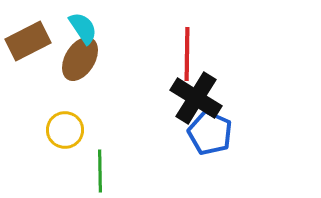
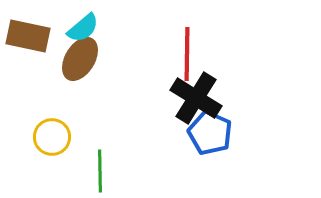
cyan semicircle: rotated 84 degrees clockwise
brown rectangle: moved 5 px up; rotated 39 degrees clockwise
yellow circle: moved 13 px left, 7 px down
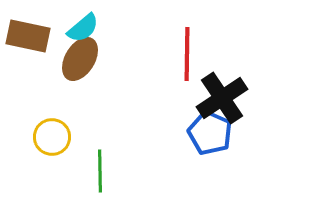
black cross: moved 26 px right; rotated 24 degrees clockwise
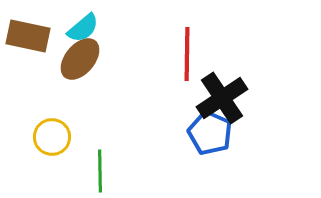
brown ellipse: rotated 9 degrees clockwise
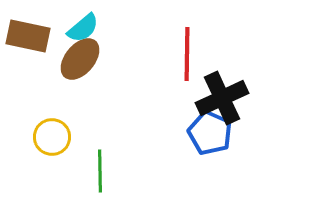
black cross: rotated 9 degrees clockwise
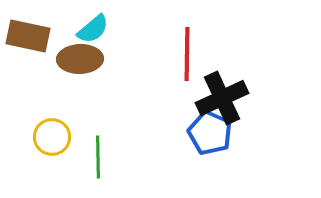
cyan semicircle: moved 10 px right, 1 px down
brown ellipse: rotated 48 degrees clockwise
green line: moved 2 px left, 14 px up
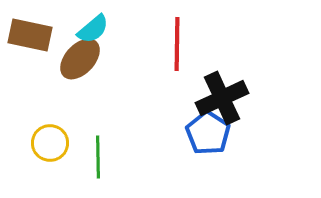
brown rectangle: moved 2 px right, 1 px up
red line: moved 10 px left, 10 px up
brown ellipse: rotated 45 degrees counterclockwise
blue pentagon: moved 2 px left; rotated 9 degrees clockwise
yellow circle: moved 2 px left, 6 px down
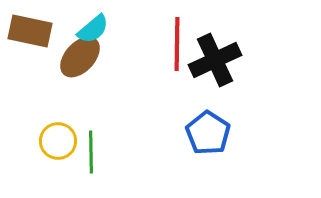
brown rectangle: moved 4 px up
brown ellipse: moved 2 px up
black cross: moved 7 px left, 38 px up
yellow circle: moved 8 px right, 2 px up
green line: moved 7 px left, 5 px up
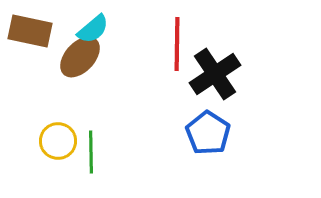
black cross: moved 14 px down; rotated 9 degrees counterclockwise
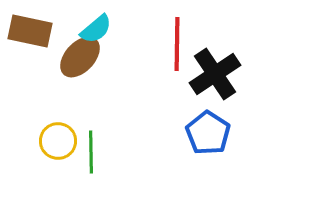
cyan semicircle: moved 3 px right
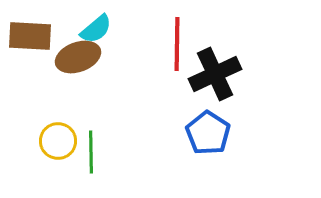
brown rectangle: moved 5 px down; rotated 9 degrees counterclockwise
brown ellipse: moved 2 px left; rotated 27 degrees clockwise
black cross: rotated 9 degrees clockwise
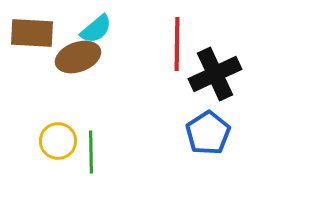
brown rectangle: moved 2 px right, 3 px up
blue pentagon: rotated 6 degrees clockwise
